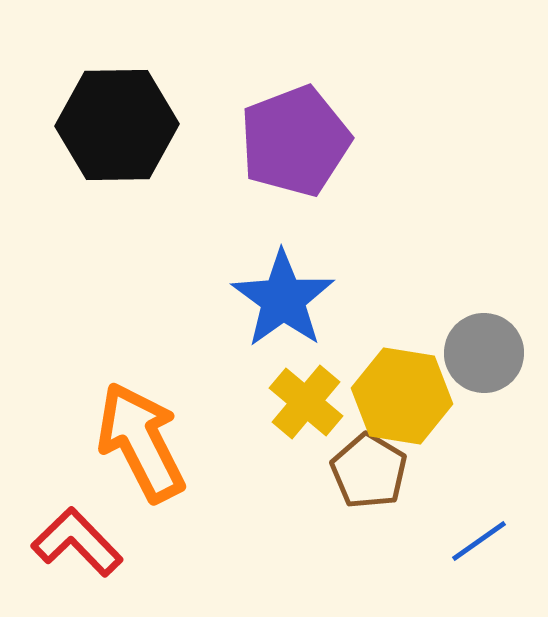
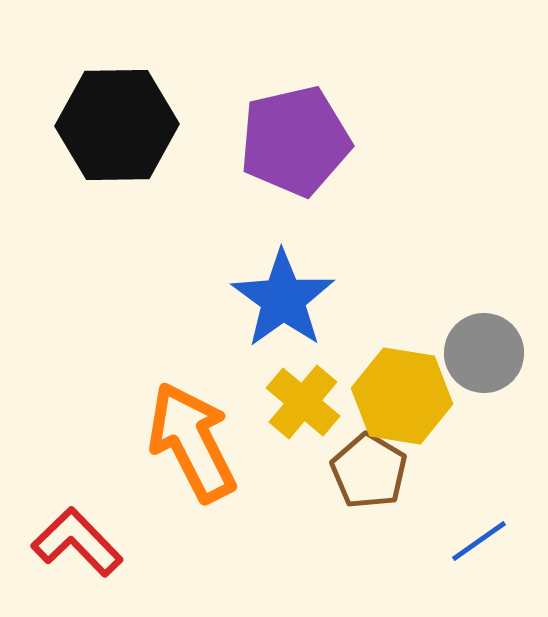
purple pentagon: rotated 8 degrees clockwise
yellow cross: moved 3 px left
orange arrow: moved 51 px right
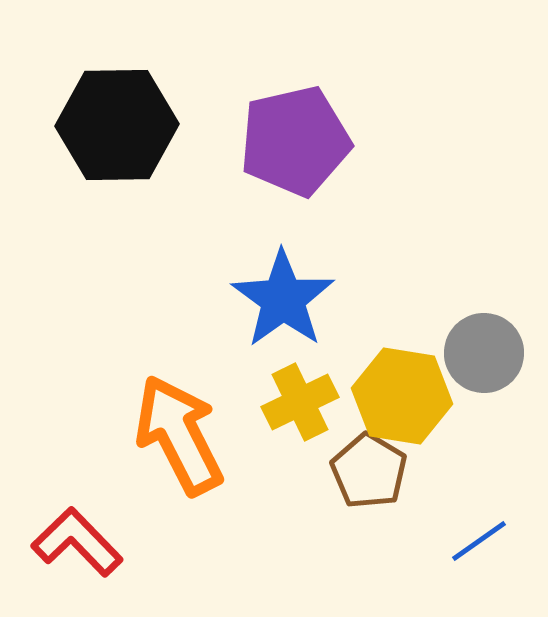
yellow cross: moved 3 px left; rotated 24 degrees clockwise
orange arrow: moved 13 px left, 7 px up
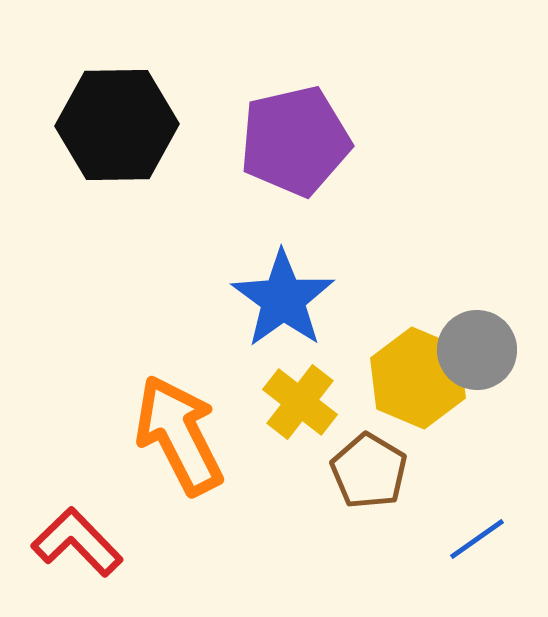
gray circle: moved 7 px left, 3 px up
yellow hexagon: moved 16 px right, 18 px up; rotated 14 degrees clockwise
yellow cross: rotated 26 degrees counterclockwise
blue line: moved 2 px left, 2 px up
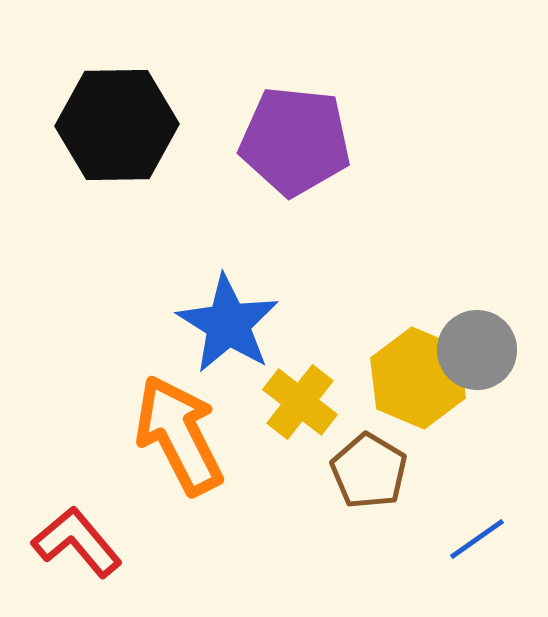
purple pentagon: rotated 19 degrees clockwise
blue star: moved 55 px left, 25 px down; rotated 4 degrees counterclockwise
red L-shape: rotated 4 degrees clockwise
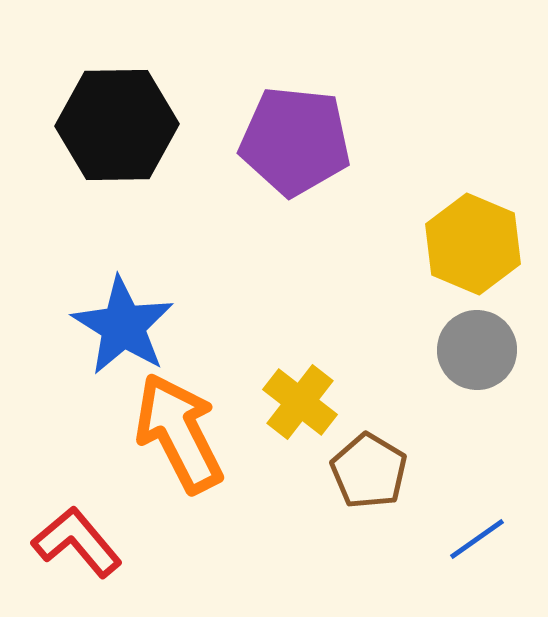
blue star: moved 105 px left, 2 px down
yellow hexagon: moved 55 px right, 134 px up
orange arrow: moved 2 px up
